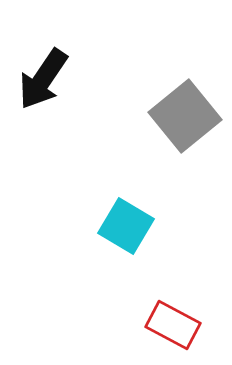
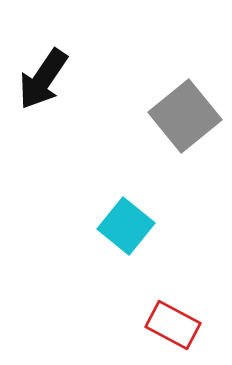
cyan square: rotated 8 degrees clockwise
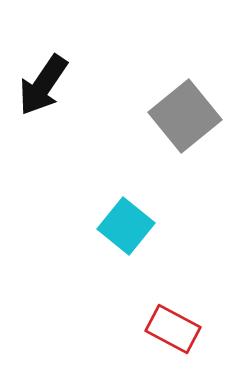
black arrow: moved 6 px down
red rectangle: moved 4 px down
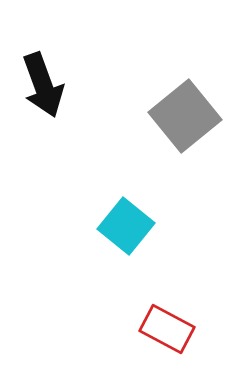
black arrow: rotated 54 degrees counterclockwise
red rectangle: moved 6 px left
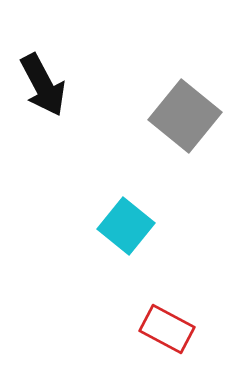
black arrow: rotated 8 degrees counterclockwise
gray square: rotated 12 degrees counterclockwise
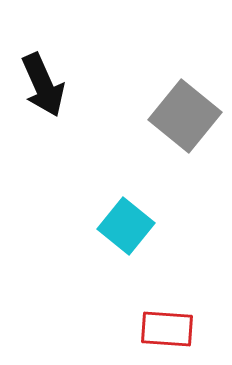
black arrow: rotated 4 degrees clockwise
red rectangle: rotated 24 degrees counterclockwise
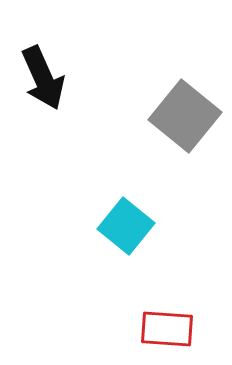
black arrow: moved 7 px up
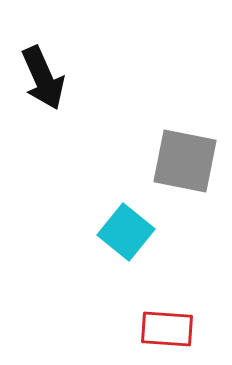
gray square: moved 45 px down; rotated 28 degrees counterclockwise
cyan square: moved 6 px down
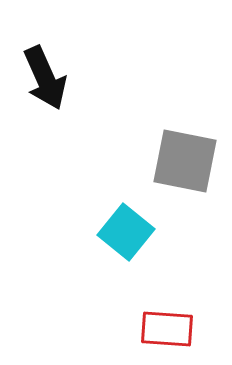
black arrow: moved 2 px right
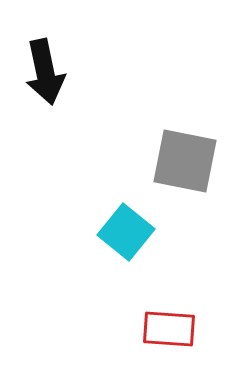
black arrow: moved 6 px up; rotated 12 degrees clockwise
red rectangle: moved 2 px right
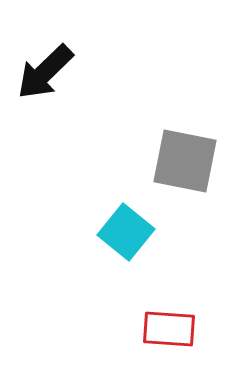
black arrow: rotated 58 degrees clockwise
